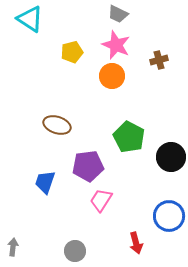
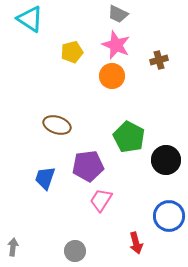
black circle: moved 5 px left, 3 px down
blue trapezoid: moved 4 px up
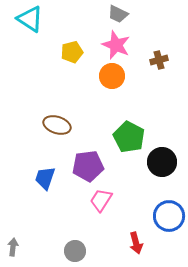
black circle: moved 4 px left, 2 px down
